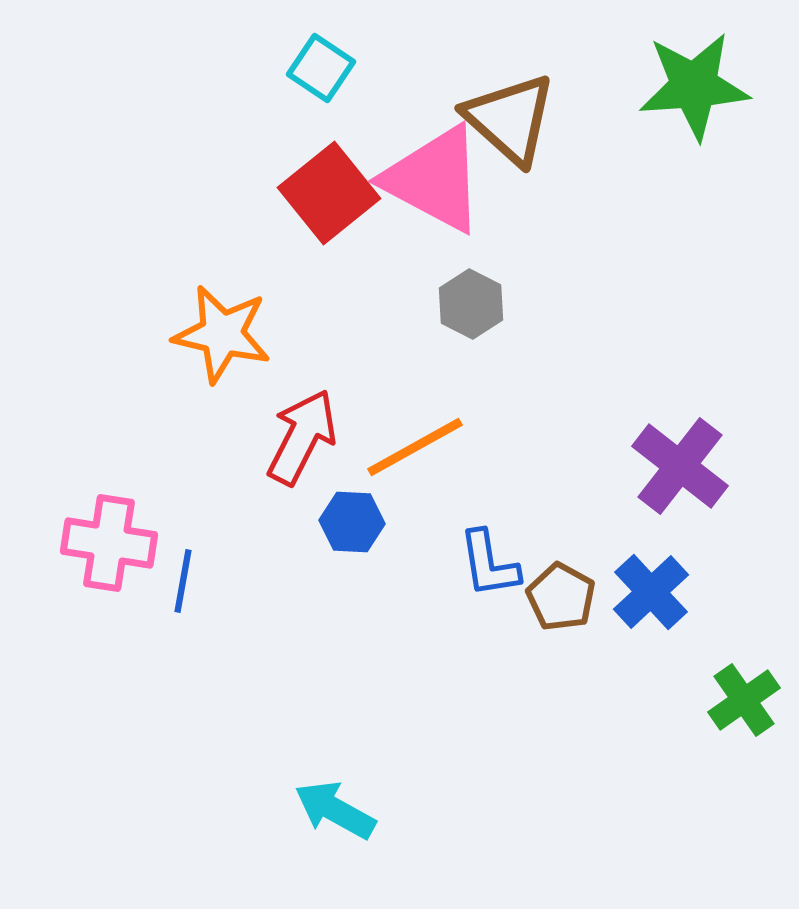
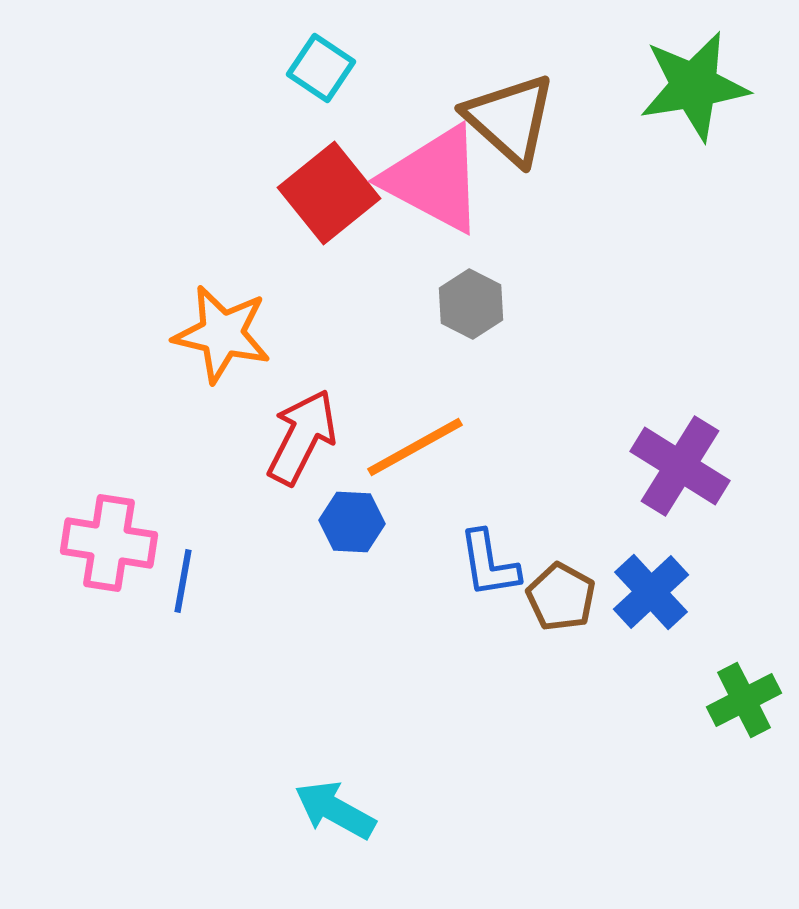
green star: rotated 5 degrees counterclockwise
purple cross: rotated 6 degrees counterclockwise
green cross: rotated 8 degrees clockwise
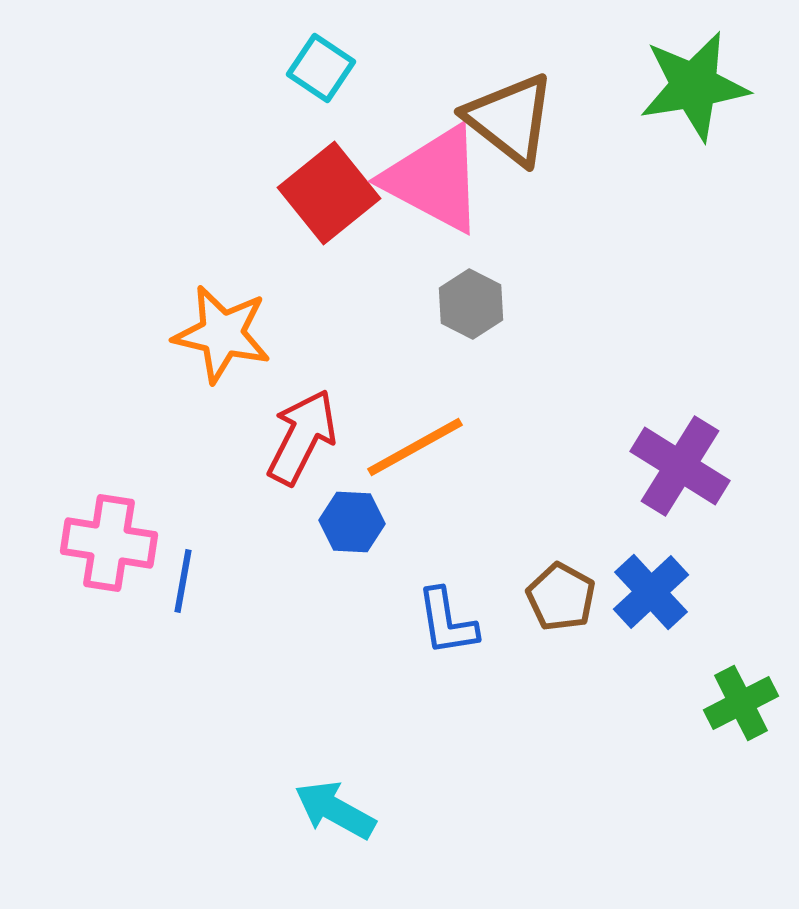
brown triangle: rotated 4 degrees counterclockwise
blue L-shape: moved 42 px left, 58 px down
green cross: moved 3 px left, 3 px down
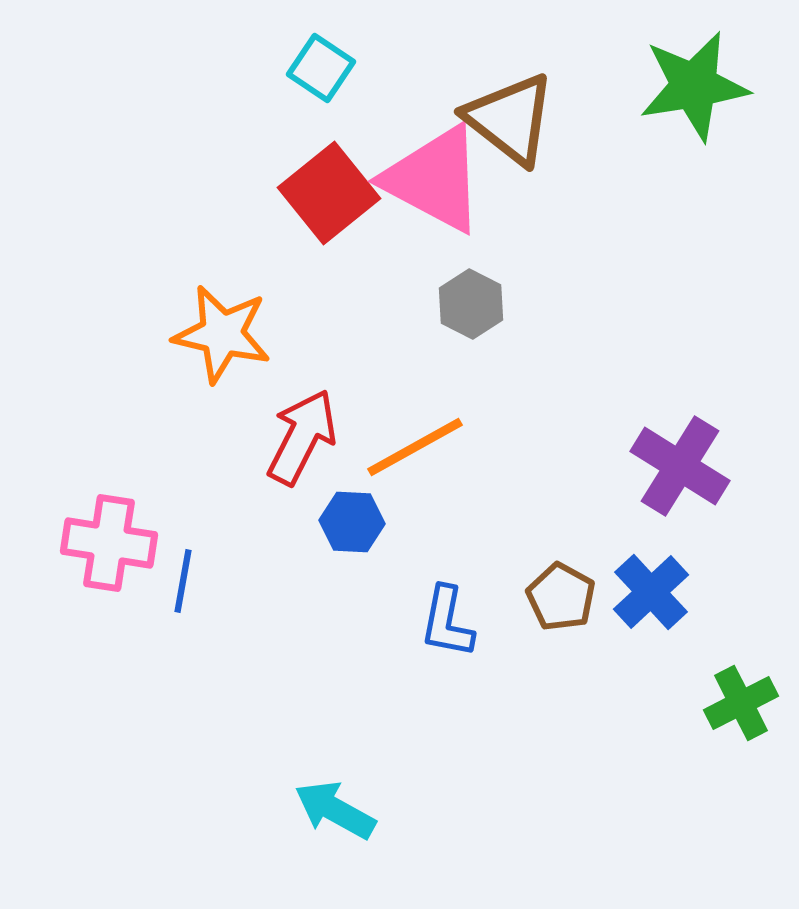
blue L-shape: rotated 20 degrees clockwise
